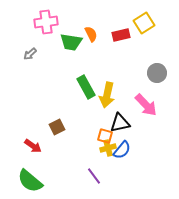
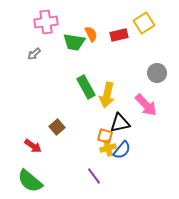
red rectangle: moved 2 px left
green trapezoid: moved 3 px right
gray arrow: moved 4 px right
brown square: rotated 14 degrees counterclockwise
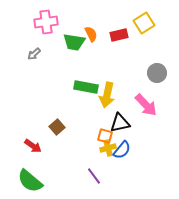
green rectangle: rotated 50 degrees counterclockwise
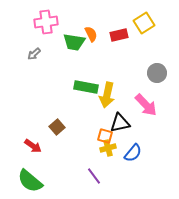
blue semicircle: moved 11 px right, 3 px down
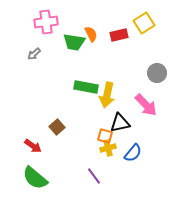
green semicircle: moved 5 px right, 3 px up
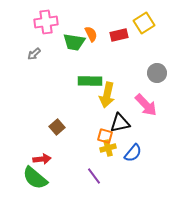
green rectangle: moved 4 px right, 6 px up; rotated 10 degrees counterclockwise
red arrow: moved 9 px right, 13 px down; rotated 42 degrees counterclockwise
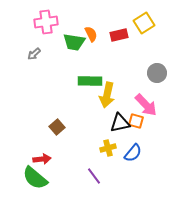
orange square: moved 31 px right, 15 px up
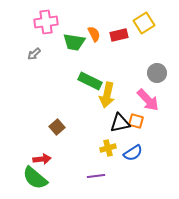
orange semicircle: moved 3 px right
green rectangle: rotated 25 degrees clockwise
pink arrow: moved 2 px right, 5 px up
blue semicircle: rotated 18 degrees clockwise
purple line: moved 2 px right; rotated 60 degrees counterclockwise
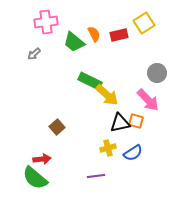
green trapezoid: rotated 30 degrees clockwise
yellow arrow: rotated 60 degrees counterclockwise
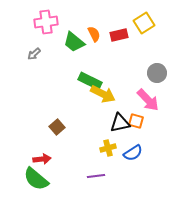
yellow arrow: moved 4 px left, 1 px up; rotated 15 degrees counterclockwise
green semicircle: moved 1 px right, 1 px down
